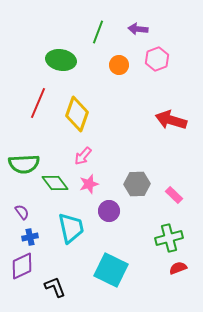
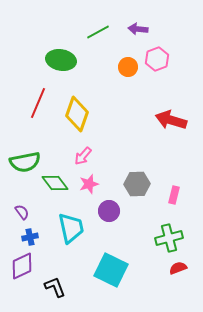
green line: rotated 40 degrees clockwise
orange circle: moved 9 px right, 2 px down
green semicircle: moved 1 px right, 2 px up; rotated 8 degrees counterclockwise
pink rectangle: rotated 60 degrees clockwise
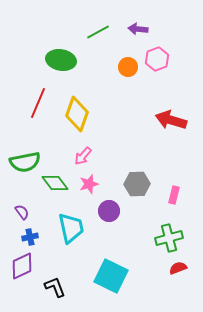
cyan square: moved 6 px down
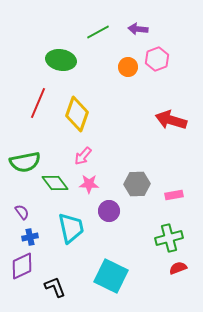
pink star: rotated 18 degrees clockwise
pink rectangle: rotated 66 degrees clockwise
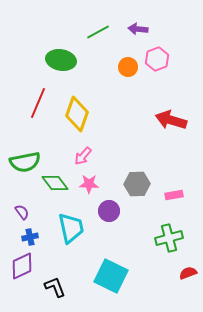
red semicircle: moved 10 px right, 5 px down
